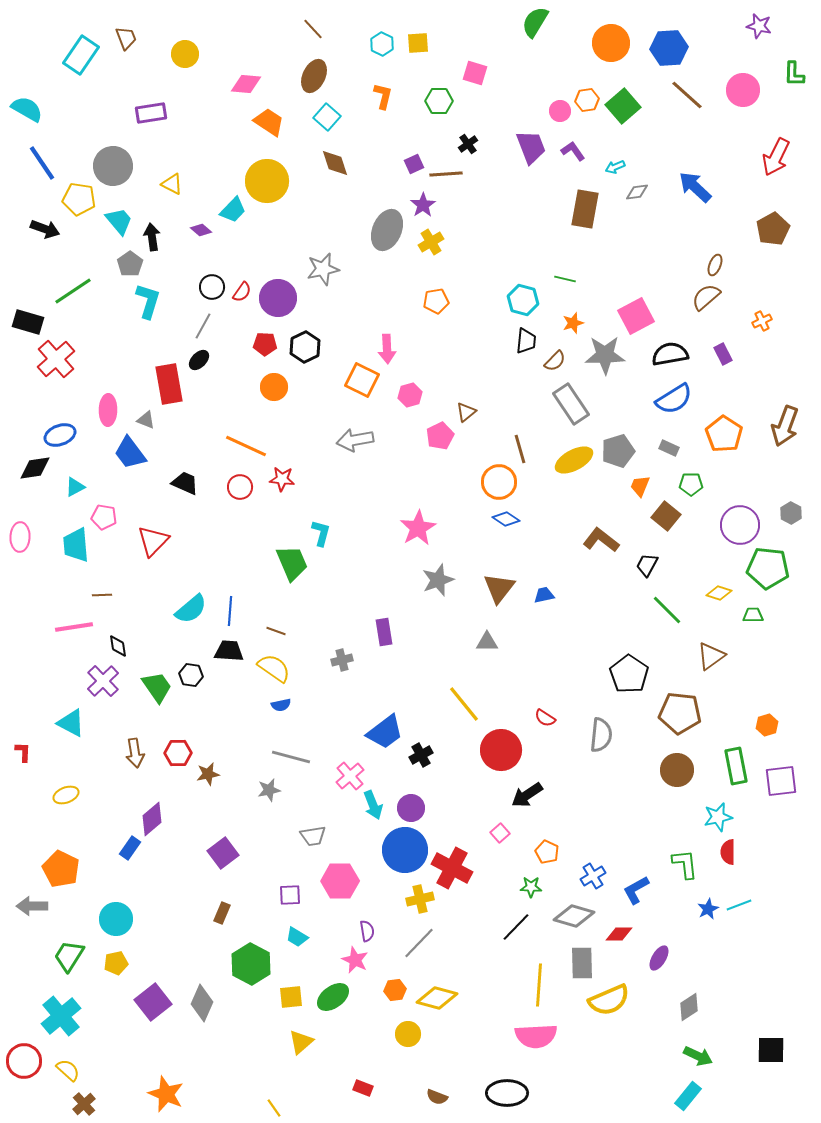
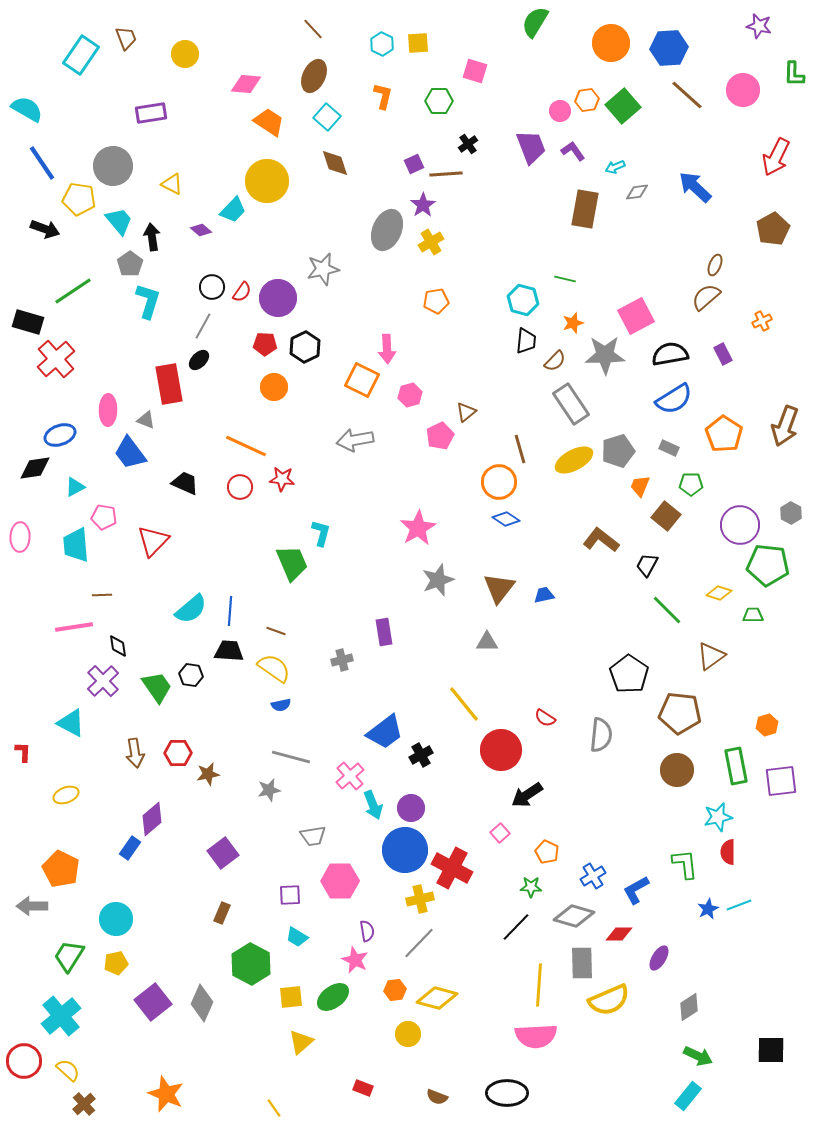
pink square at (475, 73): moved 2 px up
green pentagon at (768, 568): moved 3 px up
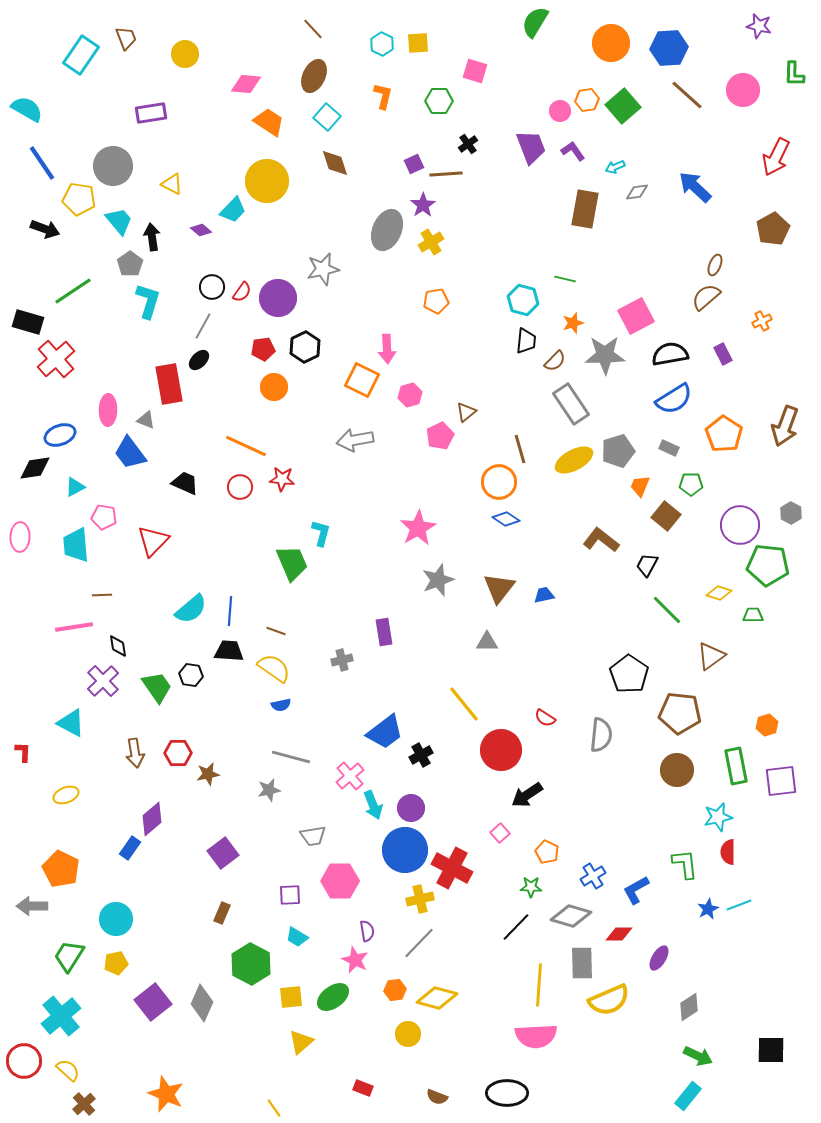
red pentagon at (265, 344): moved 2 px left, 5 px down; rotated 10 degrees counterclockwise
gray diamond at (574, 916): moved 3 px left
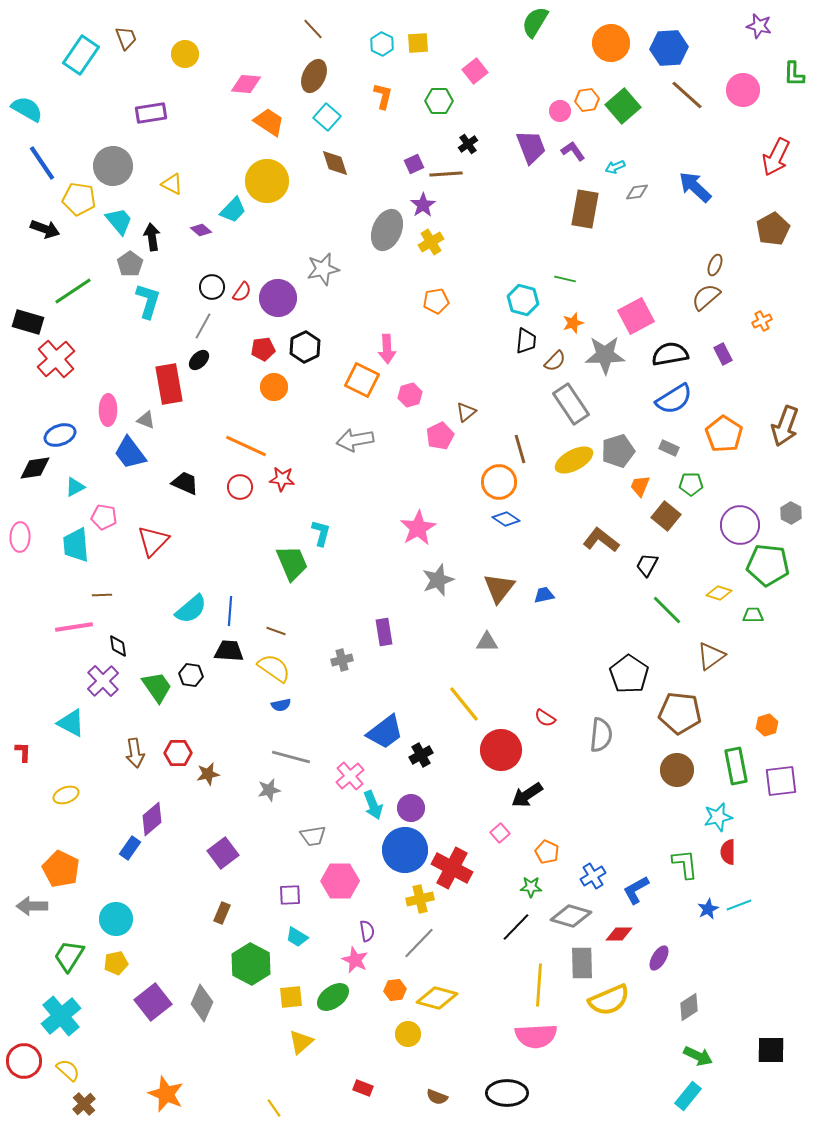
pink square at (475, 71): rotated 35 degrees clockwise
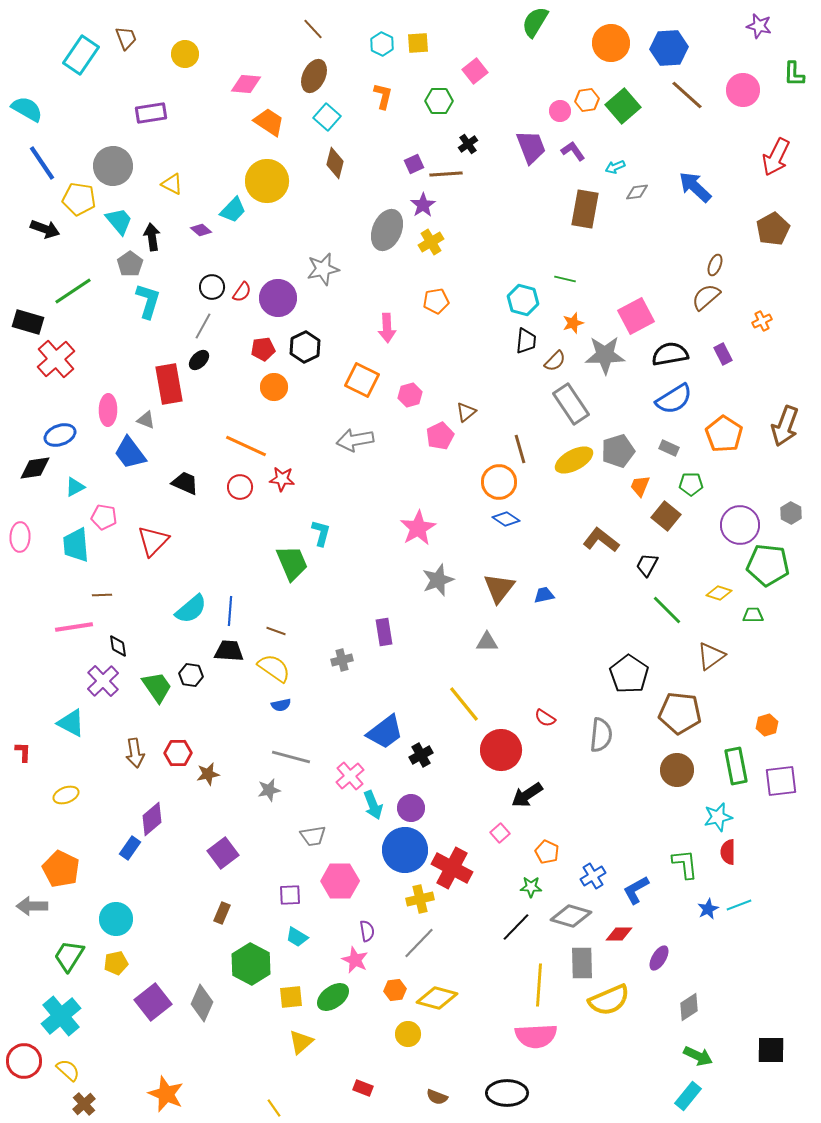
brown diamond at (335, 163): rotated 32 degrees clockwise
pink arrow at (387, 349): moved 21 px up
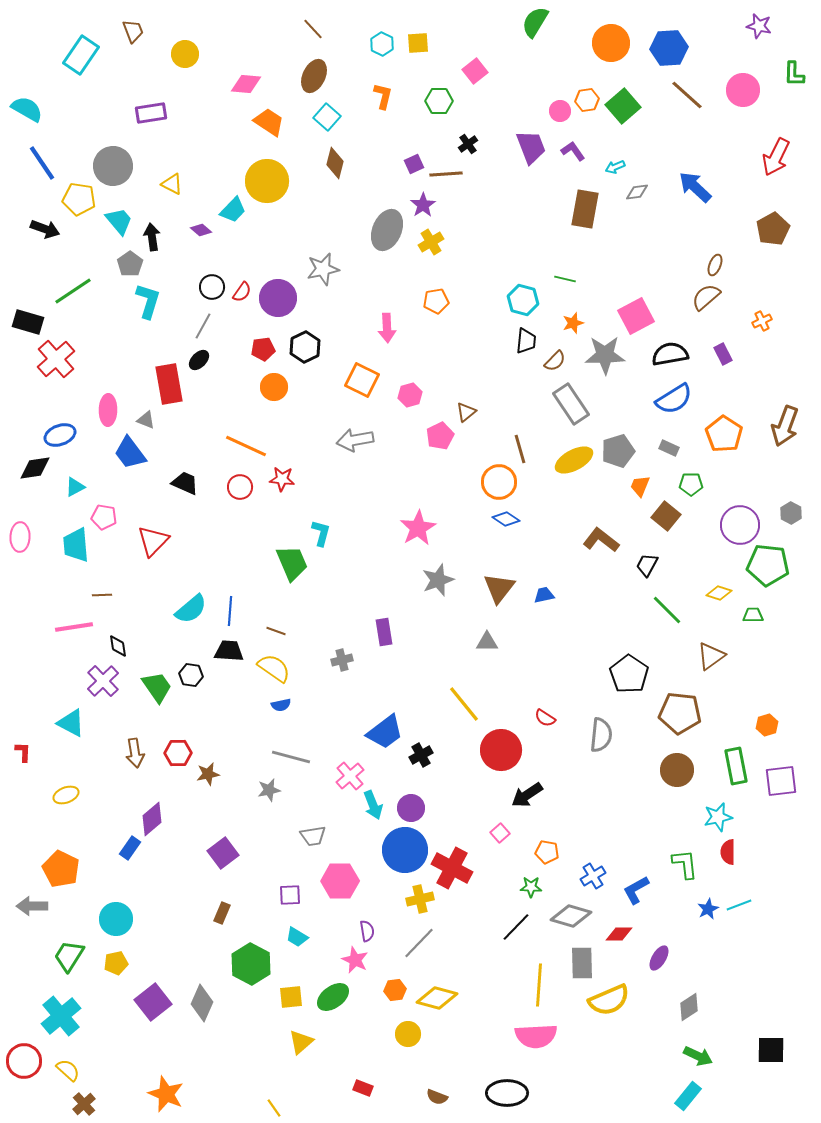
brown trapezoid at (126, 38): moved 7 px right, 7 px up
orange pentagon at (547, 852): rotated 15 degrees counterclockwise
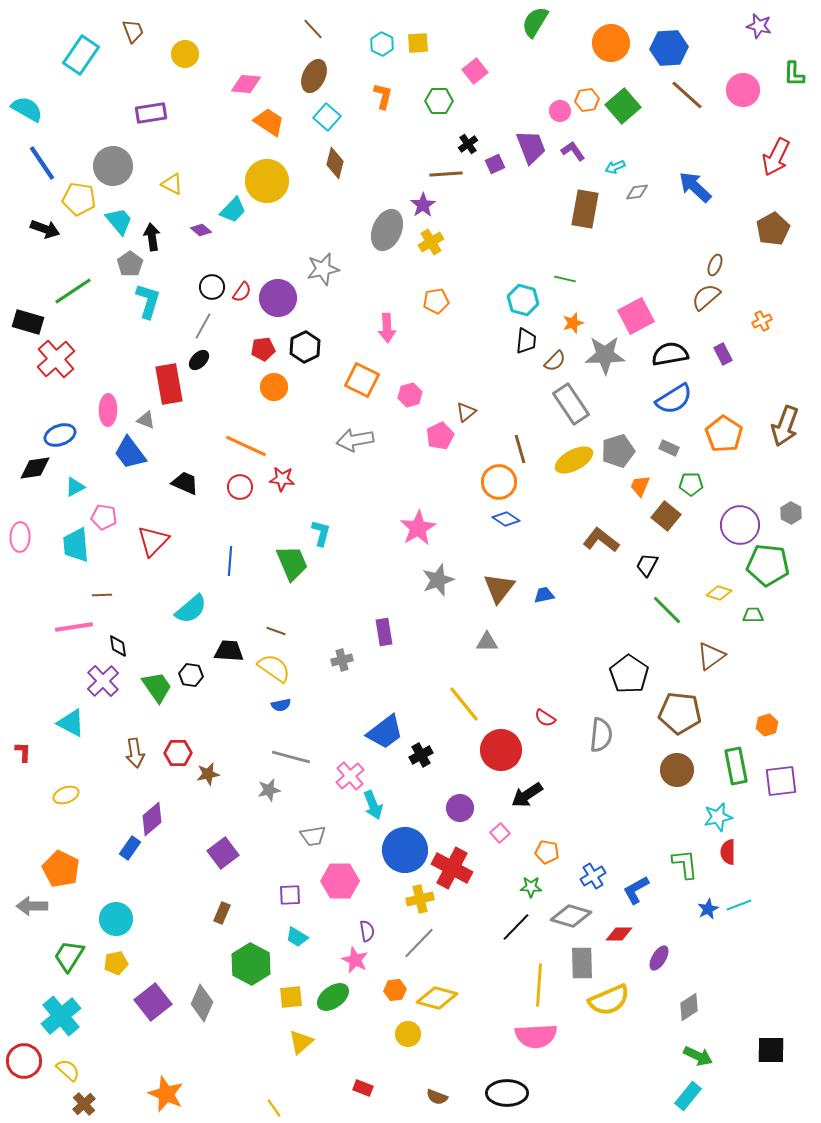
purple square at (414, 164): moved 81 px right
blue line at (230, 611): moved 50 px up
purple circle at (411, 808): moved 49 px right
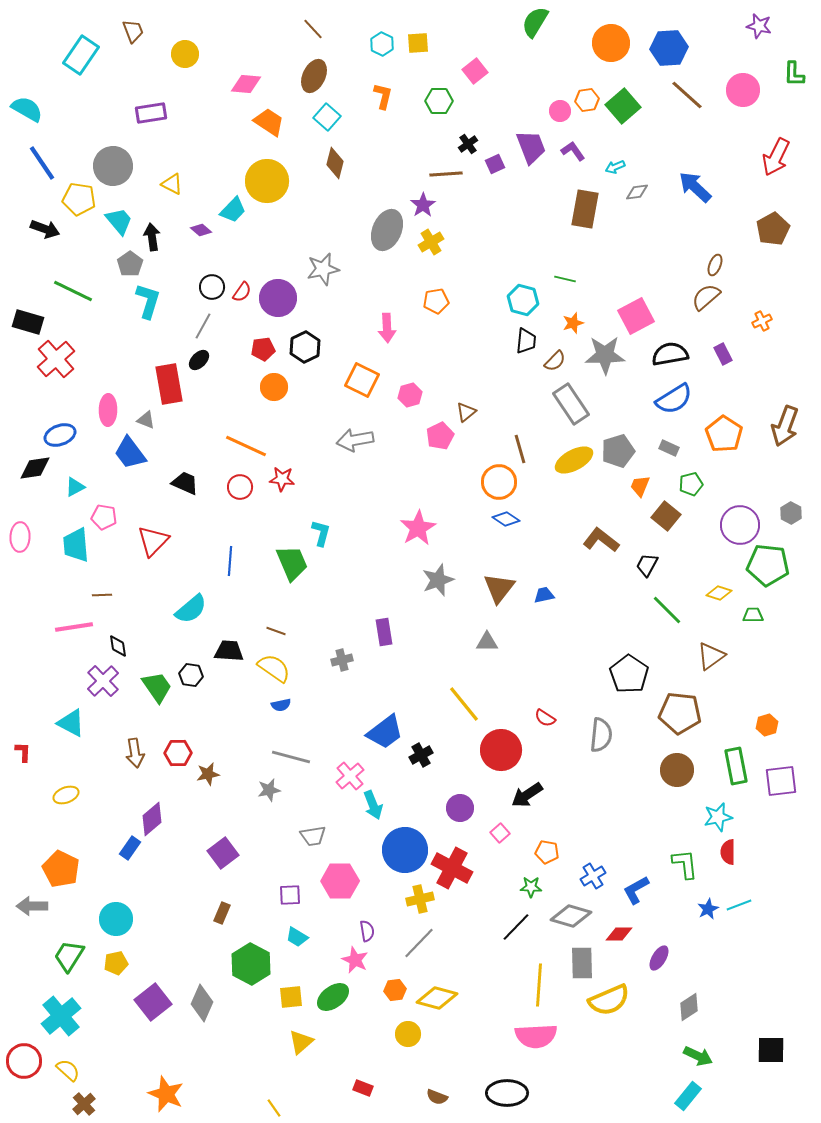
green line at (73, 291): rotated 60 degrees clockwise
green pentagon at (691, 484): rotated 15 degrees counterclockwise
